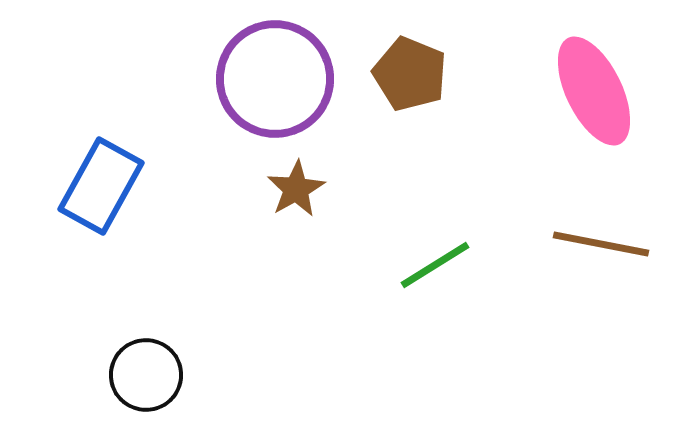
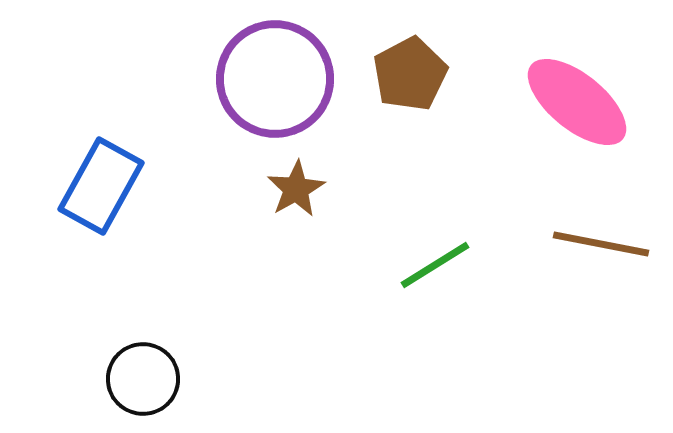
brown pentagon: rotated 22 degrees clockwise
pink ellipse: moved 17 px left, 11 px down; rotated 25 degrees counterclockwise
black circle: moved 3 px left, 4 px down
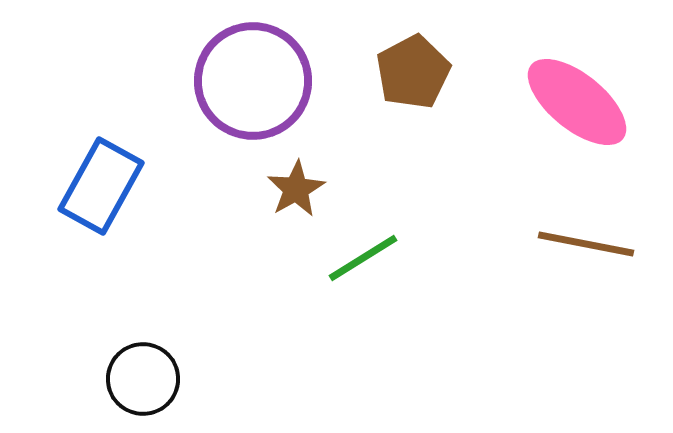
brown pentagon: moved 3 px right, 2 px up
purple circle: moved 22 px left, 2 px down
brown line: moved 15 px left
green line: moved 72 px left, 7 px up
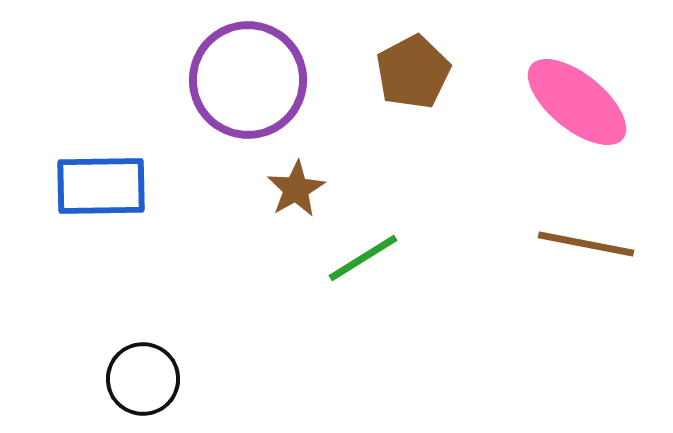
purple circle: moved 5 px left, 1 px up
blue rectangle: rotated 60 degrees clockwise
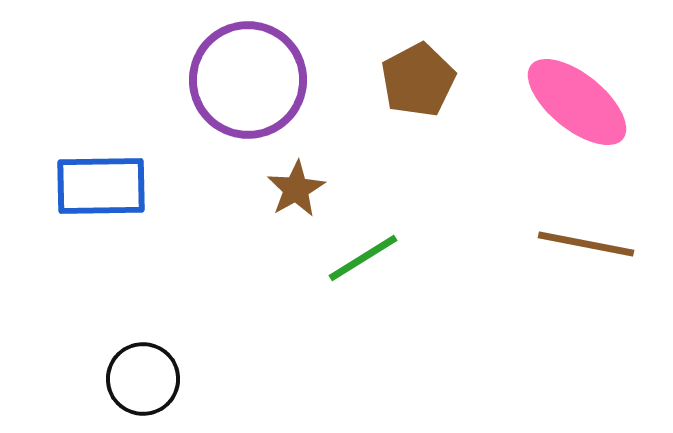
brown pentagon: moved 5 px right, 8 px down
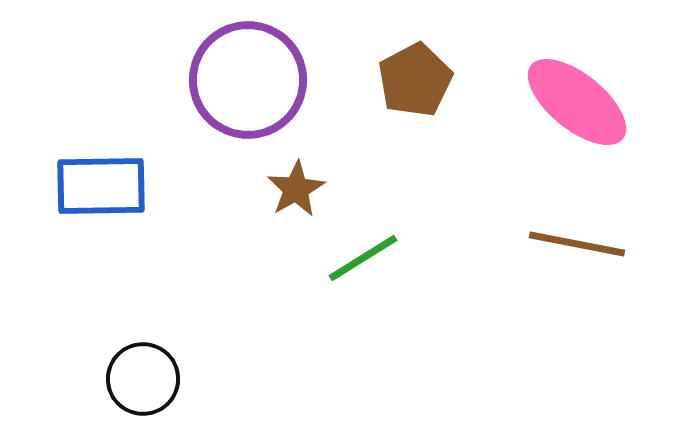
brown pentagon: moved 3 px left
brown line: moved 9 px left
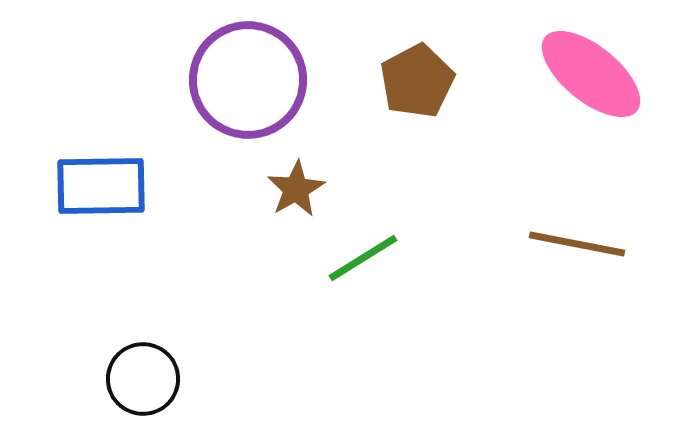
brown pentagon: moved 2 px right, 1 px down
pink ellipse: moved 14 px right, 28 px up
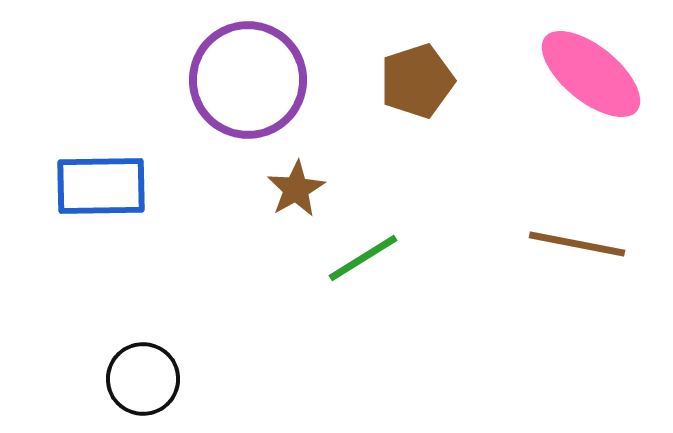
brown pentagon: rotated 10 degrees clockwise
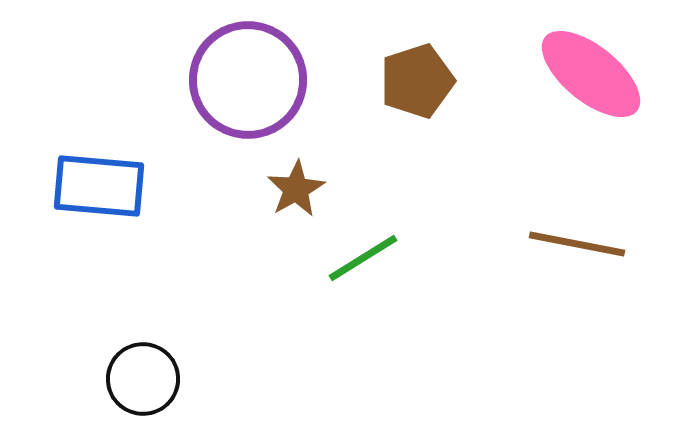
blue rectangle: moved 2 px left; rotated 6 degrees clockwise
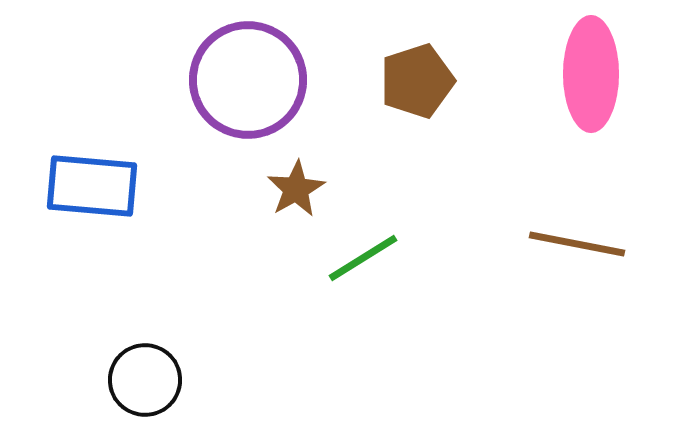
pink ellipse: rotated 51 degrees clockwise
blue rectangle: moved 7 px left
black circle: moved 2 px right, 1 px down
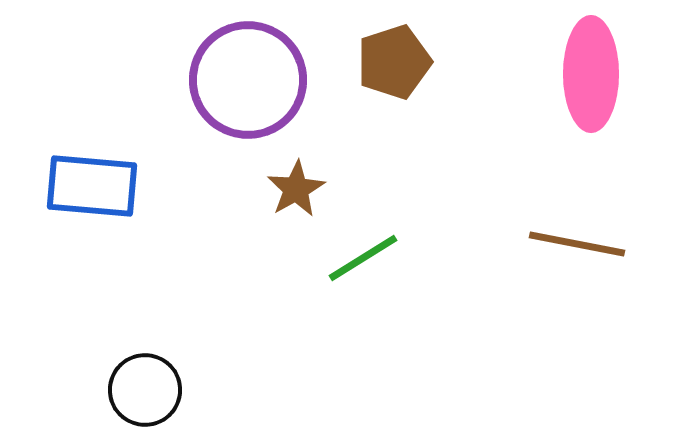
brown pentagon: moved 23 px left, 19 px up
black circle: moved 10 px down
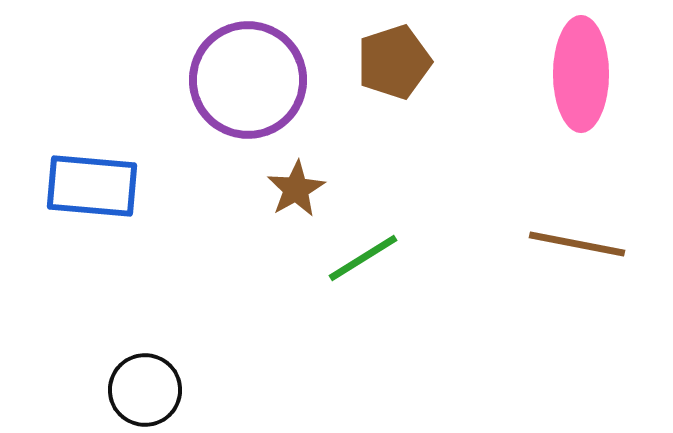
pink ellipse: moved 10 px left
